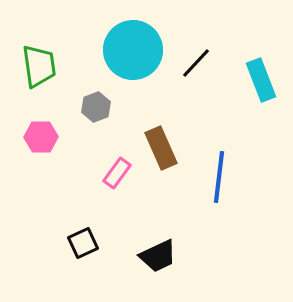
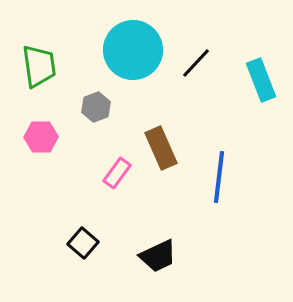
black square: rotated 24 degrees counterclockwise
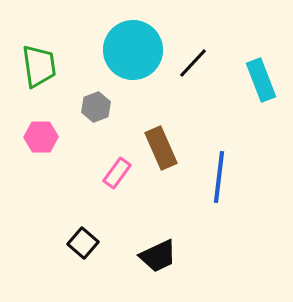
black line: moved 3 px left
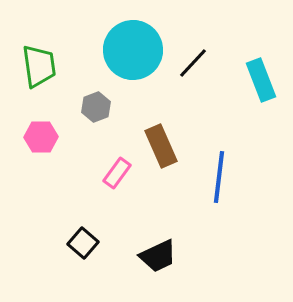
brown rectangle: moved 2 px up
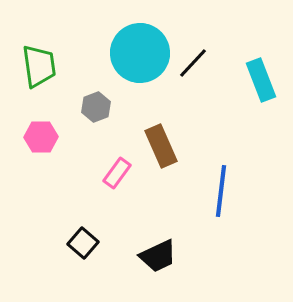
cyan circle: moved 7 px right, 3 px down
blue line: moved 2 px right, 14 px down
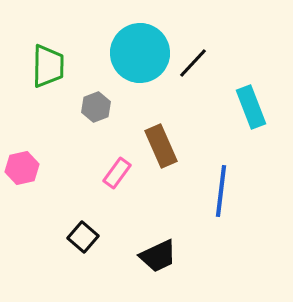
green trapezoid: moved 9 px right; rotated 9 degrees clockwise
cyan rectangle: moved 10 px left, 27 px down
pink hexagon: moved 19 px left, 31 px down; rotated 12 degrees counterclockwise
black square: moved 6 px up
